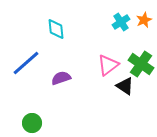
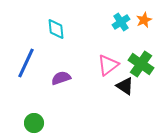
blue line: rotated 24 degrees counterclockwise
green circle: moved 2 px right
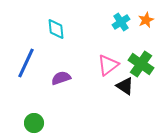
orange star: moved 2 px right
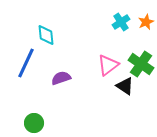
orange star: moved 2 px down
cyan diamond: moved 10 px left, 6 px down
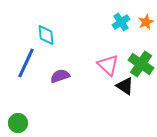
pink triangle: rotated 40 degrees counterclockwise
purple semicircle: moved 1 px left, 2 px up
green circle: moved 16 px left
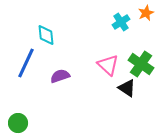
orange star: moved 9 px up
black triangle: moved 2 px right, 2 px down
